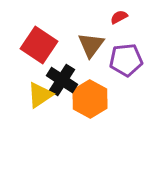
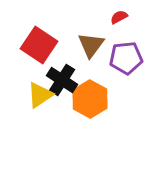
purple pentagon: moved 2 px up
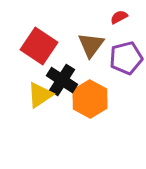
red square: moved 1 px down
purple pentagon: rotated 8 degrees counterclockwise
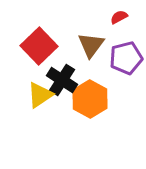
red square: rotated 12 degrees clockwise
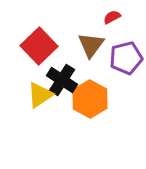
red semicircle: moved 7 px left
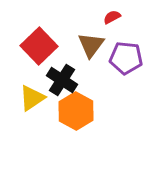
purple pentagon: rotated 20 degrees clockwise
yellow triangle: moved 8 px left, 3 px down
orange hexagon: moved 14 px left, 12 px down
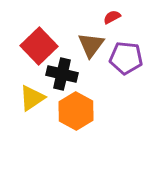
black cross: moved 6 px up; rotated 20 degrees counterclockwise
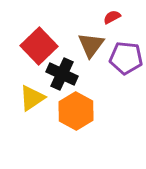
black cross: rotated 12 degrees clockwise
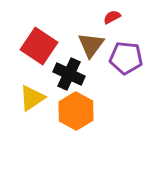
red square: rotated 12 degrees counterclockwise
black cross: moved 7 px right
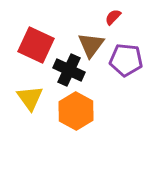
red semicircle: moved 1 px right; rotated 18 degrees counterclockwise
red square: moved 3 px left, 1 px up; rotated 9 degrees counterclockwise
purple pentagon: moved 2 px down
black cross: moved 4 px up
yellow triangle: moved 2 px left; rotated 32 degrees counterclockwise
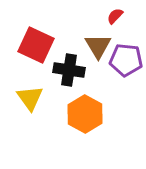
red semicircle: moved 2 px right, 1 px up
brown triangle: moved 7 px right, 1 px down; rotated 8 degrees counterclockwise
black cross: rotated 16 degrees counterclockwise
orange hexagon: moved 9 px right, 3 px down
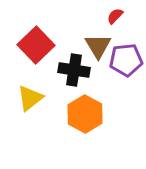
red square: rotated 21 degrees clockwise
purple pentagon: rotated 12 degrees counterclockwise
black cross: moved 5 px right
yellow triangle: rotated 28 degrees clockwise
